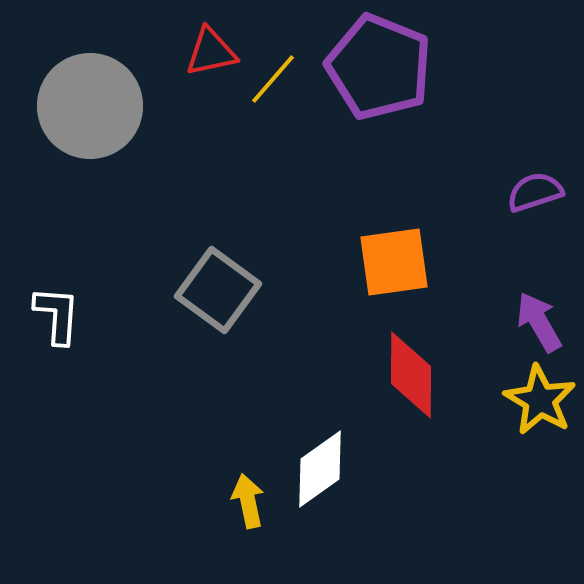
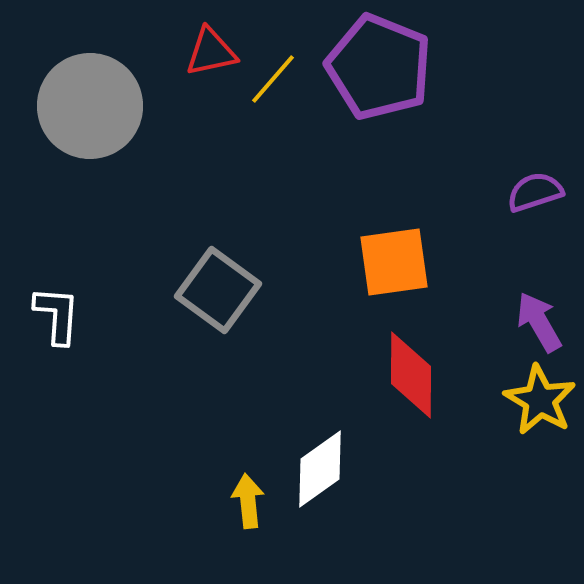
yellow arrow: rotated 6 degrees clockwise
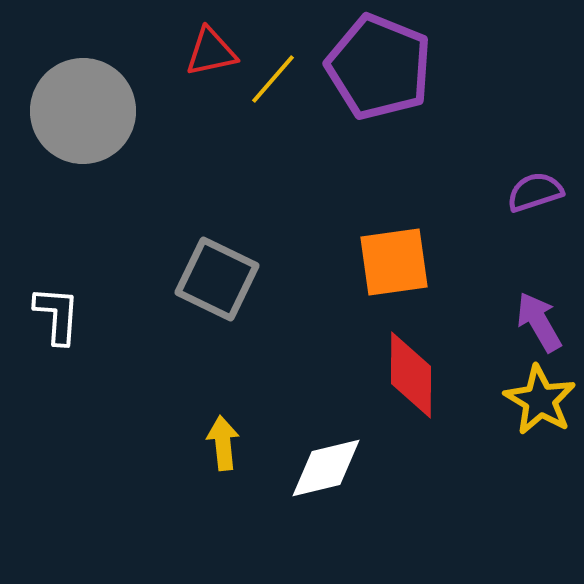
gray circle: moved 7 px left, 5 px down
gray square: moved 1 px left, 11 px up; rotated 10 degrees counterclockwise
white diamond: moved 6 px right, 1 px up; rotated 22 degrees clockwise
yellow arrow: moved 25 px left, 58 px up
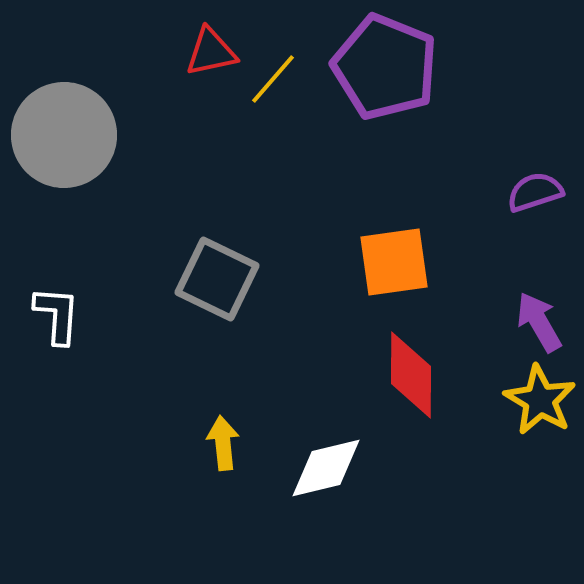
purple pentagon: moved 6 px right
gray circle: moved 19 px left, 24 px down
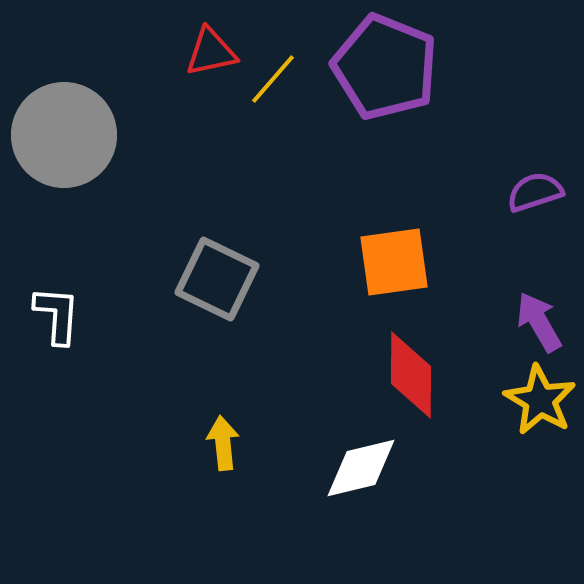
white diamond: moved 35 px right
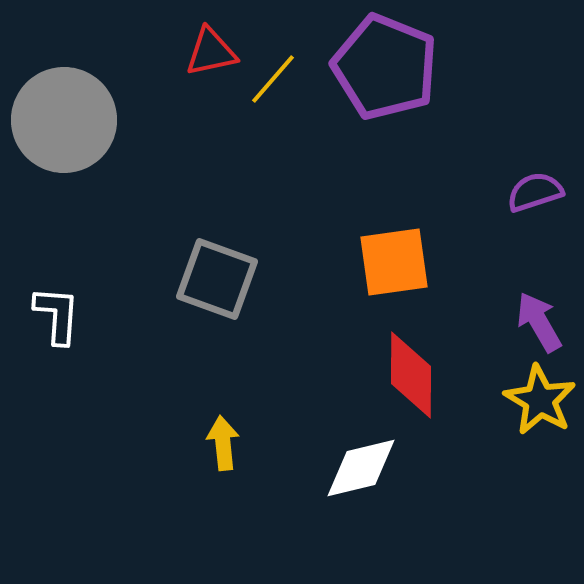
gray circle: moved 15 px up
gray square: rotated 6 degrees counterclockwise
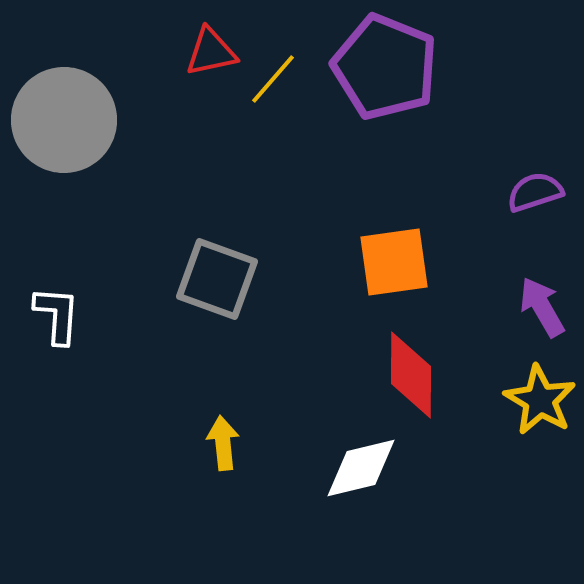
purple arrow: moved 3 px right, 15 px up
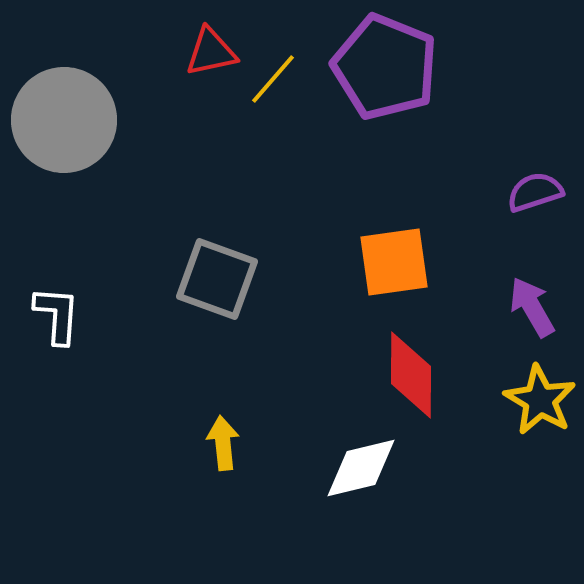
purple arrow: moved 10 px left
